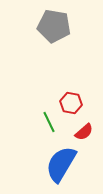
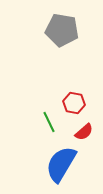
gray pentagon: moved 8 px right, 4 px down
red hexagon: moved 3 px right
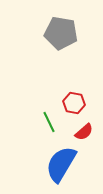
gray pentagon: moved 1 px left, 3 px down
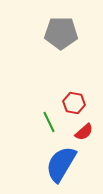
gray pentagon: rotated 8 degrees counterclockwise
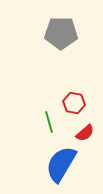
green line: rotated 10 degrees clockwise
red semicircle: moved 1 px right, 1 px down
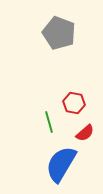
gray pentagon: moved 2 px left; rotated 20 degrees clockwise
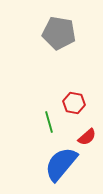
gray pentagon: rotated 12 degrees counterclockwise
red semicircle: moved 2 px right, 4 px down
blue semicircle: rotated 9 degrees clockwise
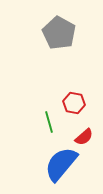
gray pentagon: rotated 20 degrees clockwise
red semicircle: moved 3 px left
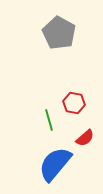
green line: moved 2 px up
red semicircle: moved 1 px right, 1 px down
blue semicircle: moved 6 px left
